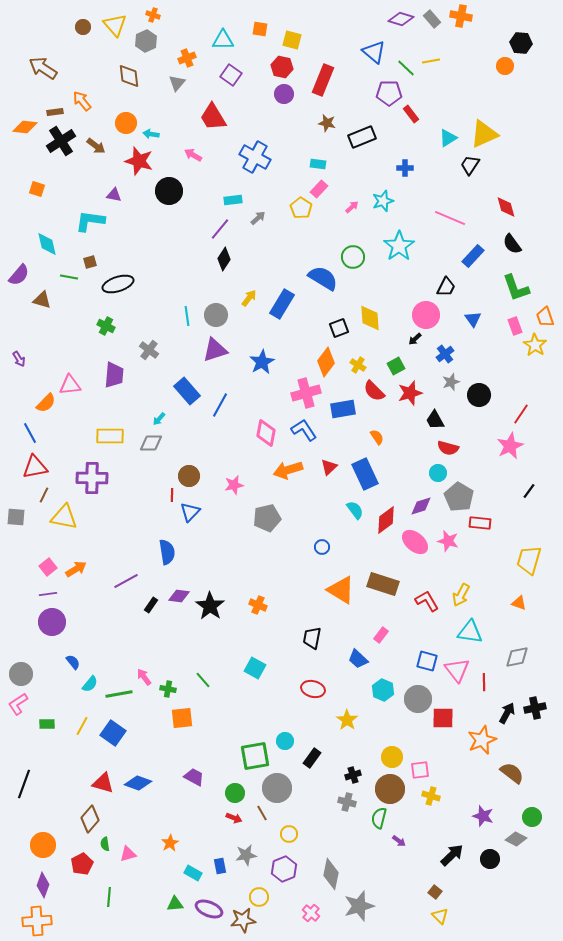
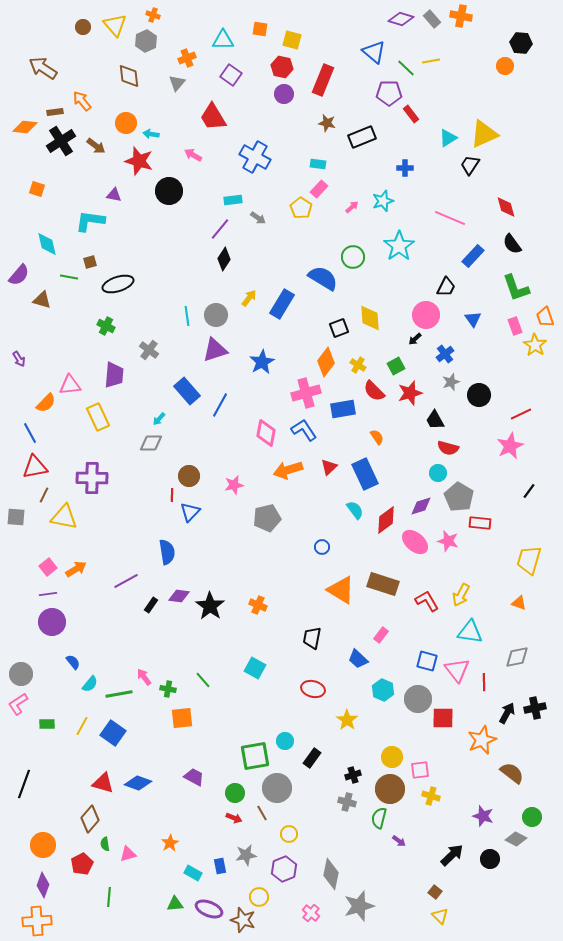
gray arrow at (258, 218): rotated 77 degrees clockwise
red line at (521, 414): rotated 30 degrees clockwise
yellow rectangle at (110, 436): moved 12 px left, 19 px up; rotated 64 degrees clockwise
brown star at (243, 920): rotated 25 degrees clockwise
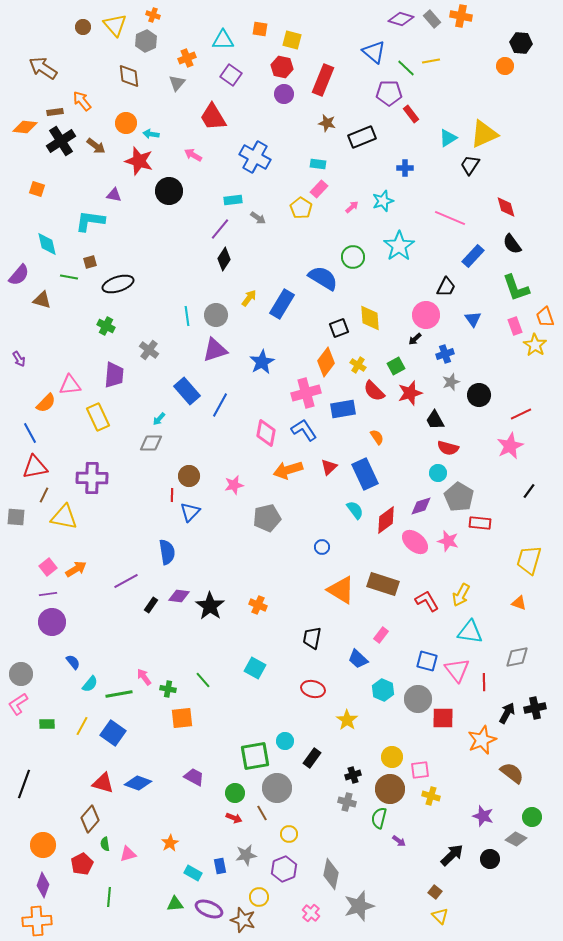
blue cross at (445, 354): rotated 18 degrees clockwise
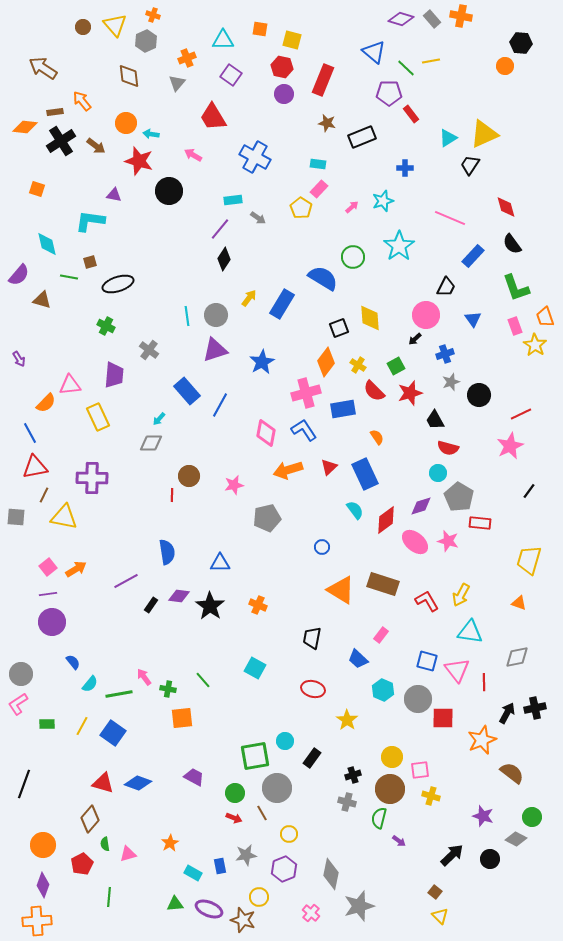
blue triangle at (190, 512): moved 30 px right, 51 px down; rotated 45 degrees clockwise
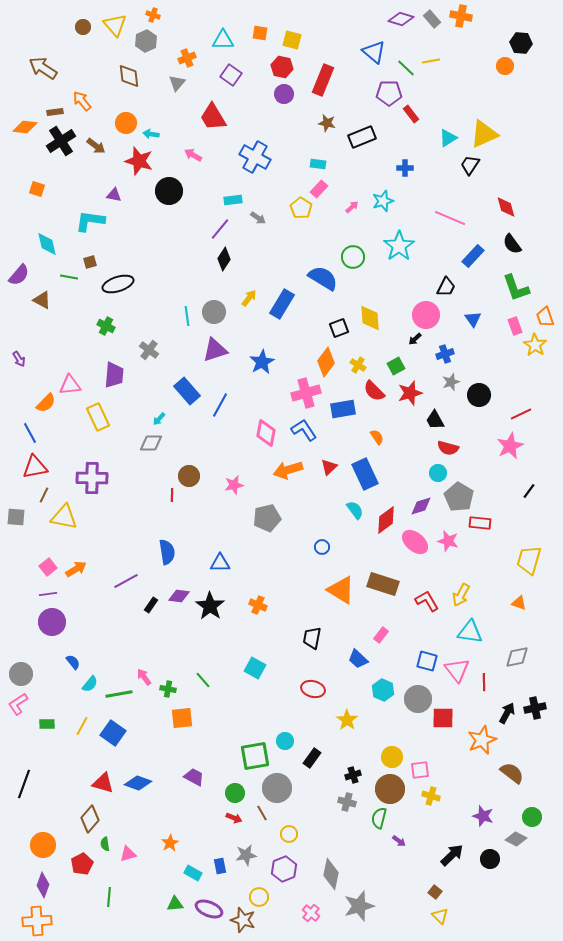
orange square at (260, 29): moved 4 px down
brown triangle at (42, 300): rotated 12 degrees clockwise
gray circle at (216, 315): moved 2 px left, 3 px up
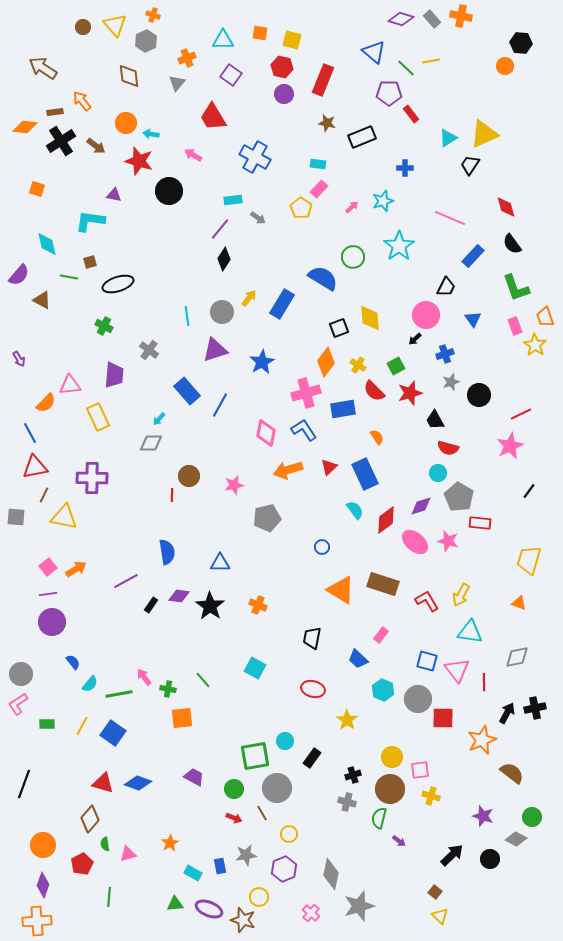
gray circle at (214, 312): moved 8 px right
green cross at (106, 326): moved 2 px left
green circle at (235, 793): moved 1 px left, 4 px up
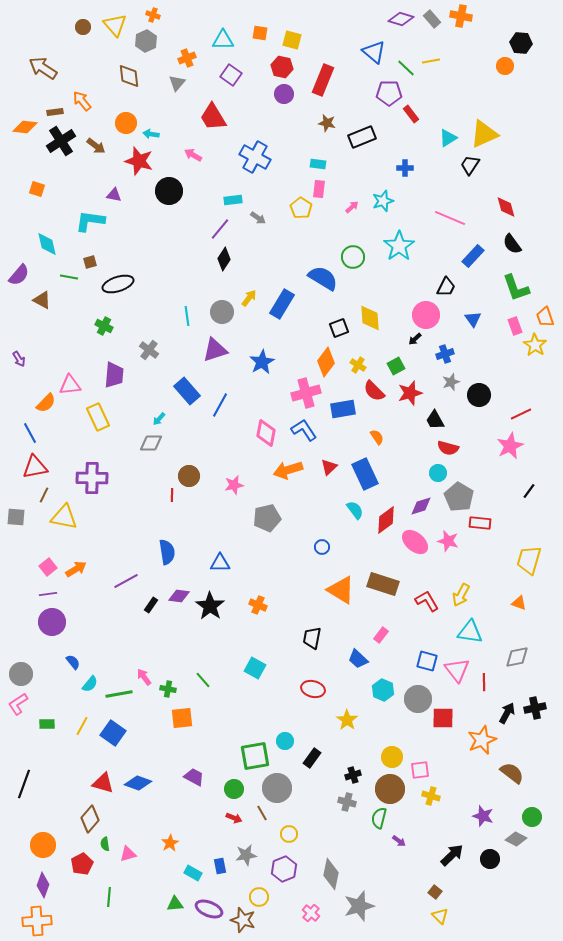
pink rectangle at (319, 189): rotated 36 degrees counterclockwise
